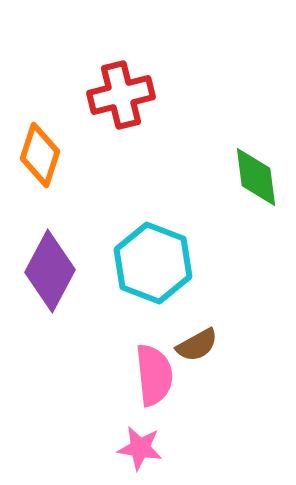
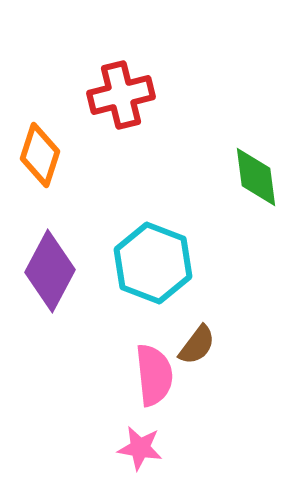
brown semicircle: rotated 24 degrees counterclockwise
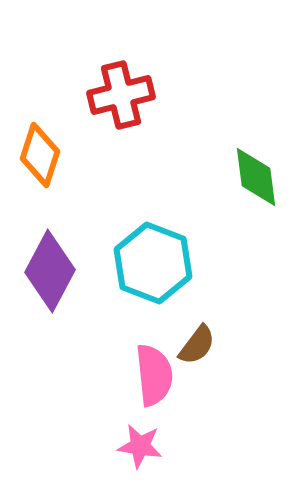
pink star: moved 2 px up
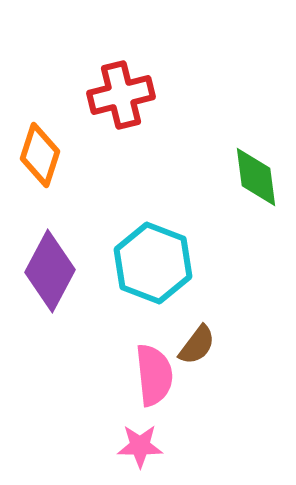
pink star: rotated 9 degrees counterclockwise
